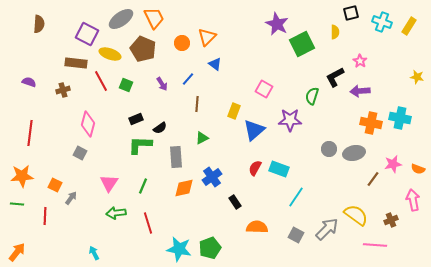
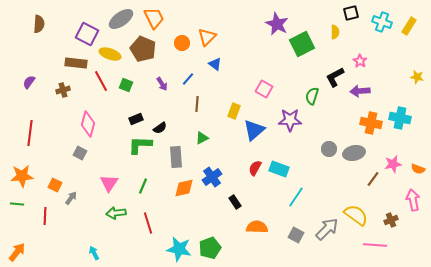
purple semicircle at (29, 82): rotated 72 degrees counterclockwise
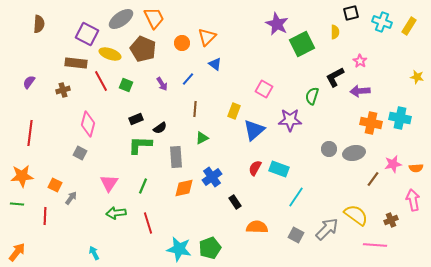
brown line at (197, 104): moved 2 px left, 5 px down
orange semicircle at (418, 169): moved 2 px left, 1 px up; rotated 24 degrees counterclockwise
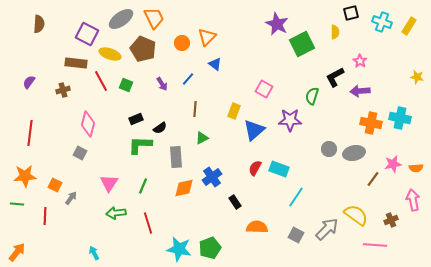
orange star at (22, 176): moved 3 px right
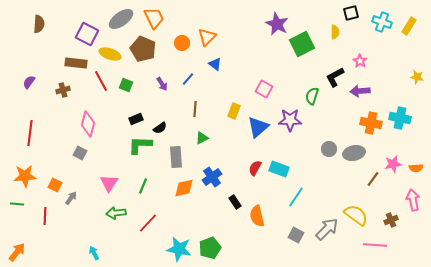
blue triangle at (254, 130): moved 4 px right, 3 px up
red line at (148, 223): rotated 60 degrees clockwise
orange semicircle at (257, 227): moved 11 px up; rotated 105 degrees counterclockwise
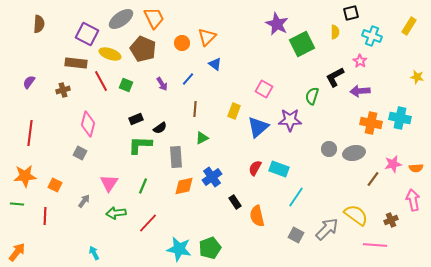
cyan cross at (382, 22): moved 10 px left, 14 px down
orange diamond at (184, 188): moved 2 px up
gray arrow at (71, 198): moved 13 px right, 3 px down
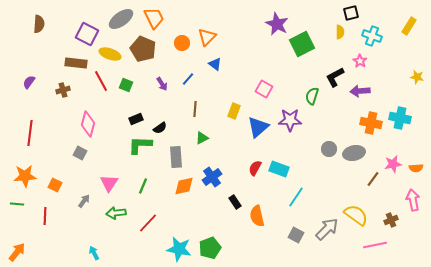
yellow semicircle at (335, 32): moved 5 px right
pink line at (375, 245): rotated 15 degrees counterclockwise
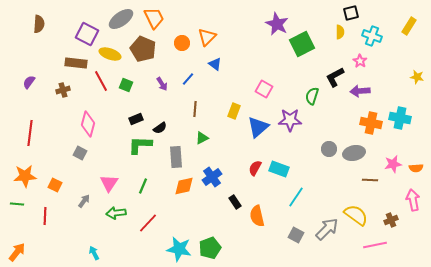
brown line at (373, 179): moved 3 px left, 1 px down; rotated 56 degrees clockwise
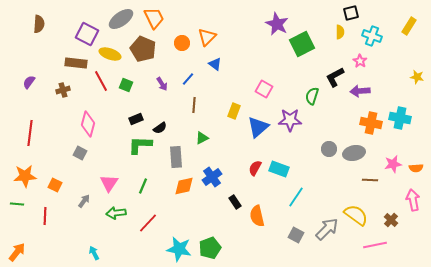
brown line at (195, 109): moved 1 px left, 4 px up
brown cross at (391, 220): rotated 24 degrees counterclockwise
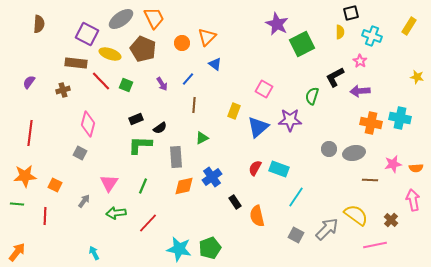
red line at (101, 81): rotated 15 degrees counterclockwise
